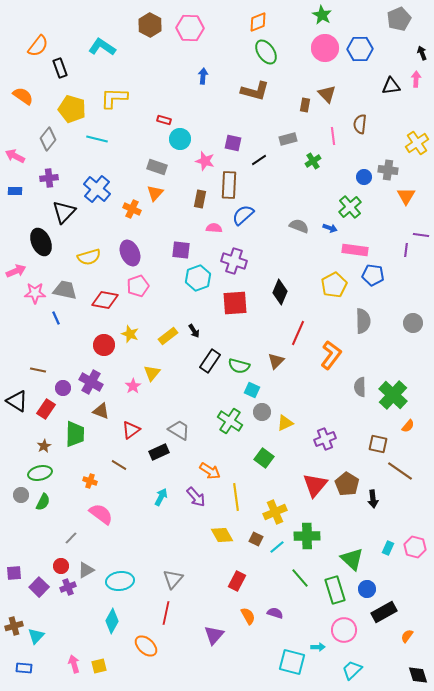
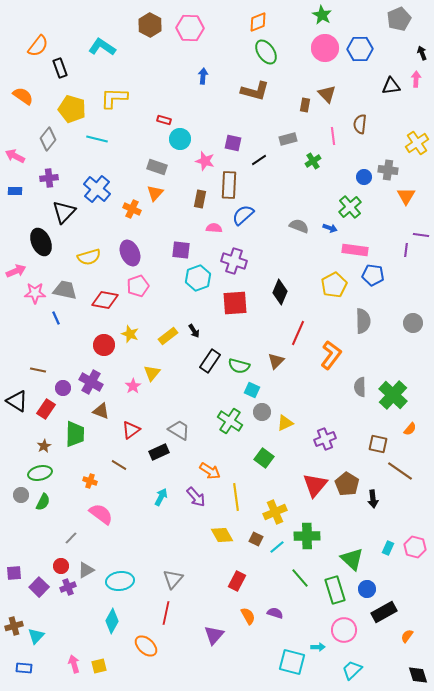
orange semicircle at (408, 426): moved 2 px right, 3 px down
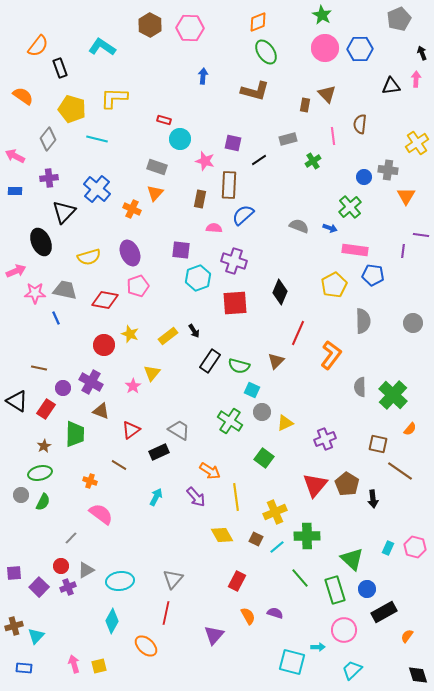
purple line at (406, 250): moved 3 px left, 1 px down
brown line at (38, 370): moved 1 px right, 2 px up
cyan arrow at (161, 497): moved 5 px left
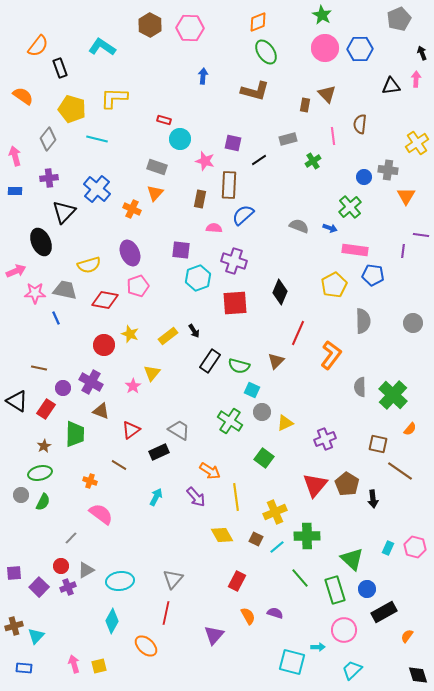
pink arrow at (15, 156): rotated 48 degrees clockwise
yellow semicircle at (89, 257): moved 8 px down
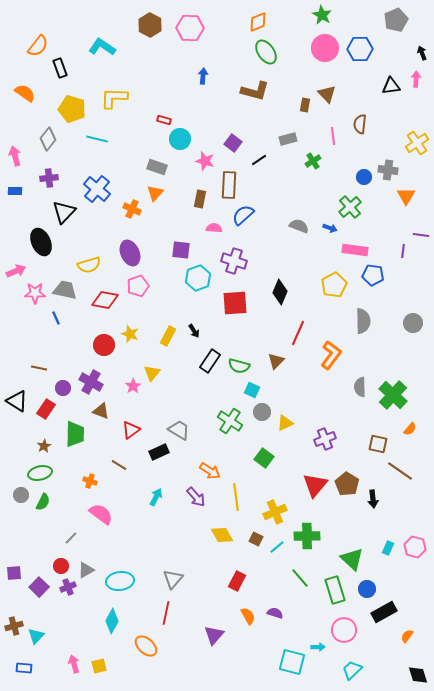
gray pentagon at (399, 19): moved 3 px left, 1 px down
orange semicircle at (23, 96): moved 2 px right, 3 px up
purple square at (233, 143): rotated 24 degrees clockwise
yellow rectangle at (168, 336): rotated 24 degrees counterclockwise
